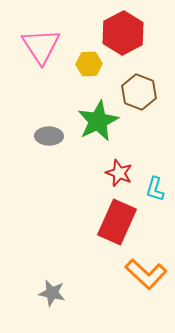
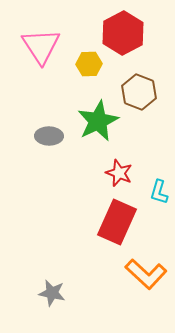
cyan L-shape: moved 4 px right, 3 px down
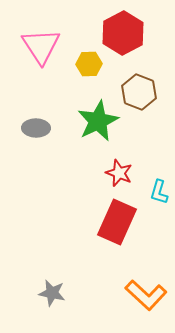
gray ellipse: moved 13 px left, 8 px up
orange L-shape: moved 21 px down
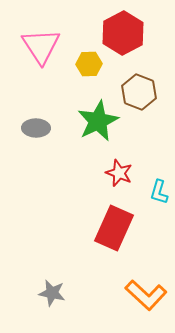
red rectangle: moved 3 px left, 6 px down
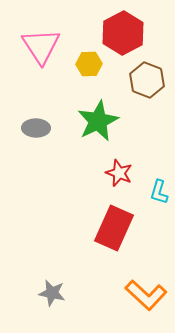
brown hexagon: moved 8 px right, 12 px up
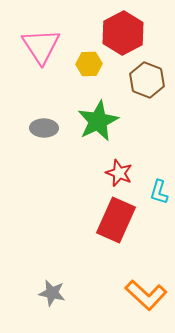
gray ellipse: moved 8 px right
red rectangle: moved 2 px right, 8 px up
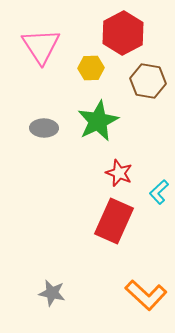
yellow hexagon: moved 2 px right, 4 px down
brown hexagon: moved 1 px right, 1 px down; rotated 12 degrees counterclockwise
cyan L-shape: rotated 30 degrees clockwise
red rectangle: moved 2 px left, 1 px down
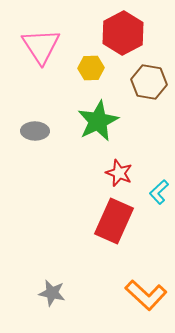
brown hexagon: moved 1 px right, 1 px down
gray ellipse: moved 9 px left, 3 px down
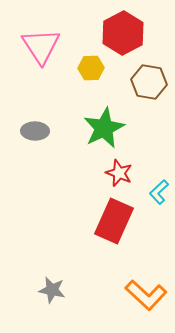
green star: moved 6 px right, 7 px down
gray star: moved 3 px up
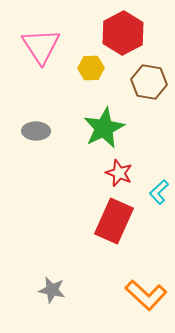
gray ellipse: moved 1 px right
